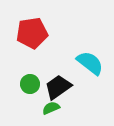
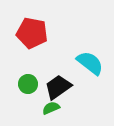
red pentagon: rotated 20 degrees clockwise
green circle: moved 2 px left
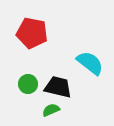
black trapezoid: rotated 48 degrees clockwise
green semicircle: moved 2 px down
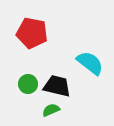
black trapezoid: moved 1 px left, 1 px up
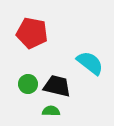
green semicircle: moved 1 px down; rotated 24 degrees clockwise
